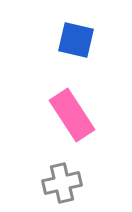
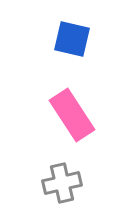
blue square: moved 4 px left, 1 px up
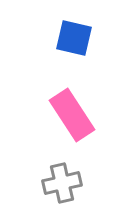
blue square: moved 2 px right, 1 px up
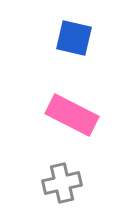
pink rectangle: rotated 30 degrees counterclockwise
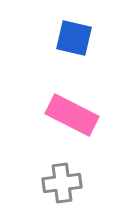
gray cross: rotated 6 degrees clockwise
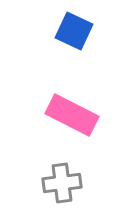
blue square: moved 7 px up; rotated 12 degrees clockwise
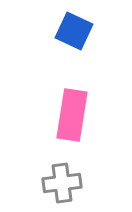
pink rectangle: rotated 72 degrees clockwise
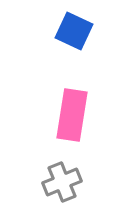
gray cross: moved 1 px up; rotated 15 degrees counterclockwise
